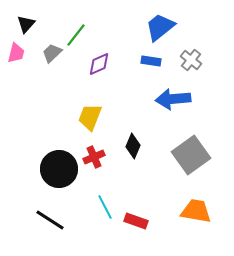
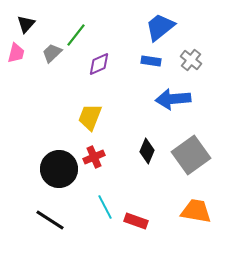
black diamond: moved 14 px right, 5 px down
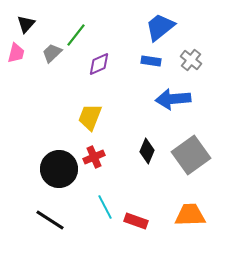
orange trapezoid: moved 6 px left, 4 px down; rotated 12 degrees counterclockwise
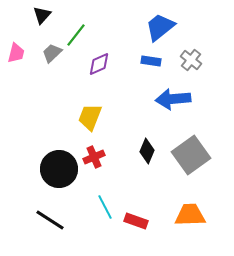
black triangle: moved 16 px right, 9 px up
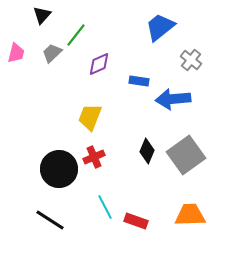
blue rectangle: moved 12 px left, 20 px down
gray square: moved 5 px left
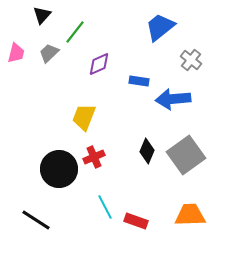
green line: moved 1 px left, 3 px up
gray trapezoid: moved 3 px left
yellow trapezoid: moved 6 px left
black line: moved 14 px left
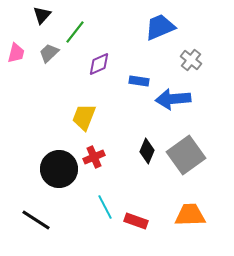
blue trapezoid: rotated 16 degrees clockwise
